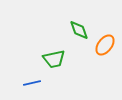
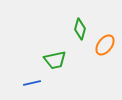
green diamond: moved 1 px right, 1 px up; rotated 35 degrees clockwise
green trapezoid: moved 1 px right, 1 px down
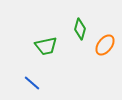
green trapezoid: moved 9 px left, 14 px up
blue line: rotated 54 degrees clockwise
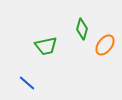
green diamond: moved 2 px right
blue line: moved 5 px left
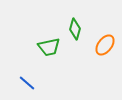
green diamond: moved 7 px left
green trapezoid: moved 3 px right, 1 px down
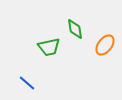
green diamond: rotated 25 degrees counterclockwise
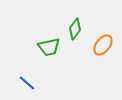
green diamond: rotated 45 degrees clockwise
orange ellipse: moved 2 px left
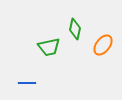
green diamond: rotated 25 degrees counterclockwise
blue line: rotated 42 degrees counterclockwise
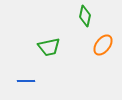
green diamond: moved 10 px right, 13 px up
blue line: moved 1 px left, 2 px up
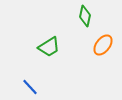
green trapezoid: rotated 20 degrees counterclockwise
blue line: moved 4 px right, 6 px down; rotated 48 degrees clockwise
